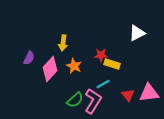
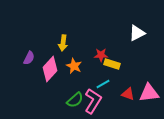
red triangle: moved 1 px up; rotated 32 degrees counterclockwise
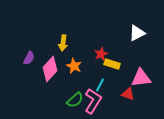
red star: moved 1 px up; rotated 24 degrees counterclockwise
cyan line: moved 3 px left, 1 px down; rotated 32 degrees counterclockwise
pink triangle: moved 8 px left, 15 px up
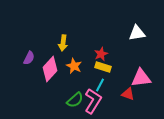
white triangle: rotated 18 degrees clockwise
yellow rectangle: moved 9 px left, 3 px down
